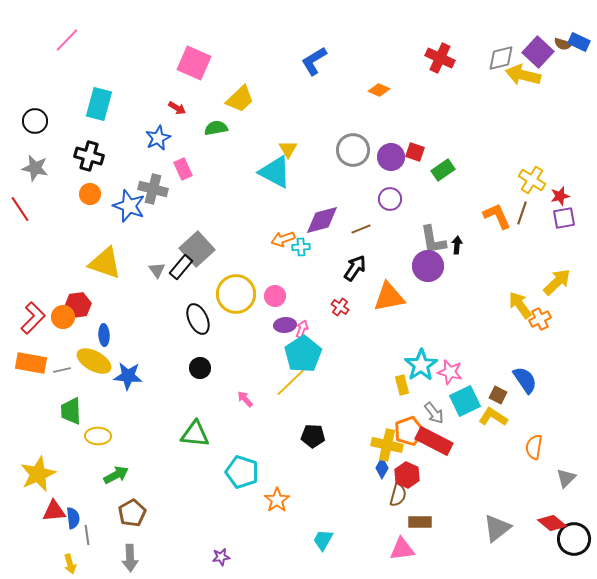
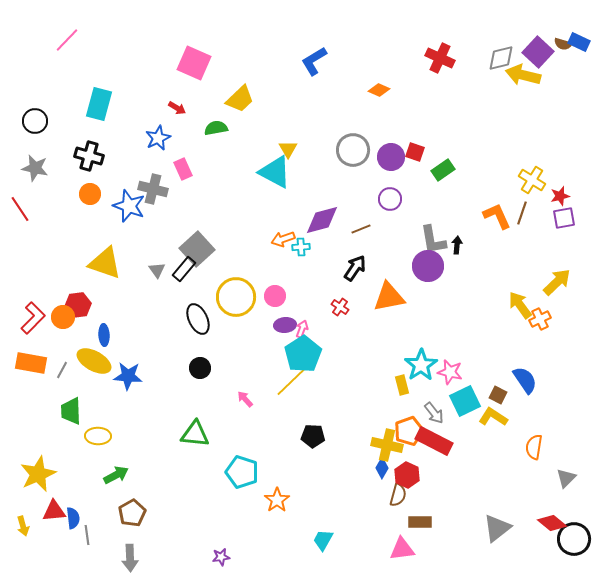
black rectangle at (181, 267): moved 3 px right, 2 px down
yellow circle at (236, 294): moved 3 px down
gray line at (62, 370): rotated 48 degrees counterclockwise
yellow arrow at (70, 564): moved 47 px left, 38 px up
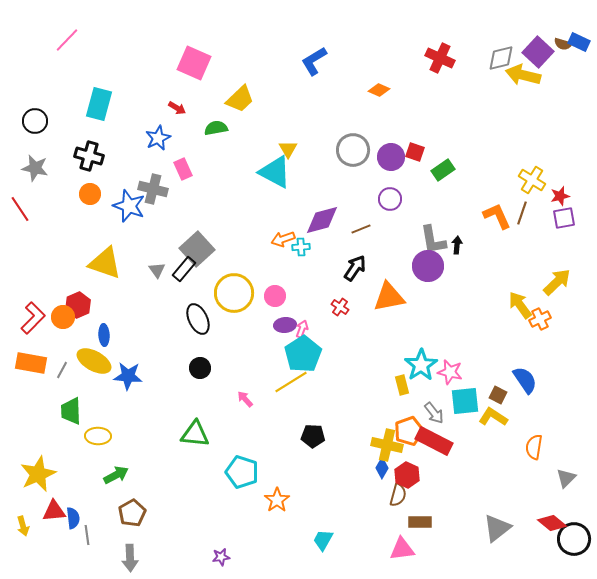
yellow circle at (236, 297): moved 2 px left, 4 px up
red hexagon at (78, 305): rotated 15 degrees counterclockwise
yellow line at (291, 382): rotated 12 degrees clockwise
cyan square at (465, 401): rotated 20 degrees clockwise
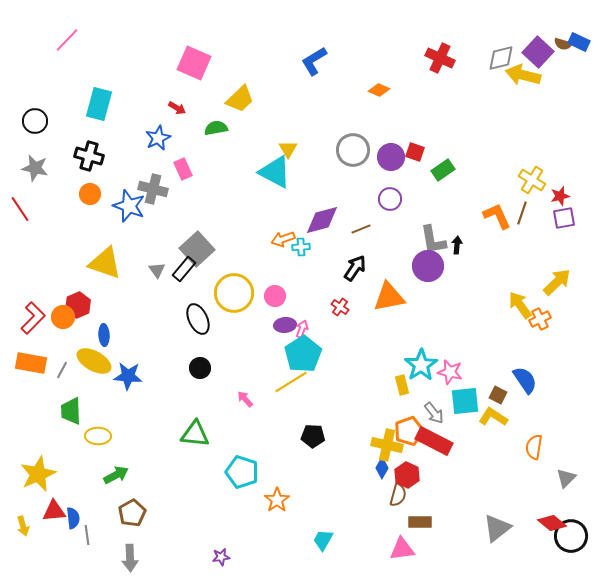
black circle at (574, 539): moved 3 px left, 3 px up
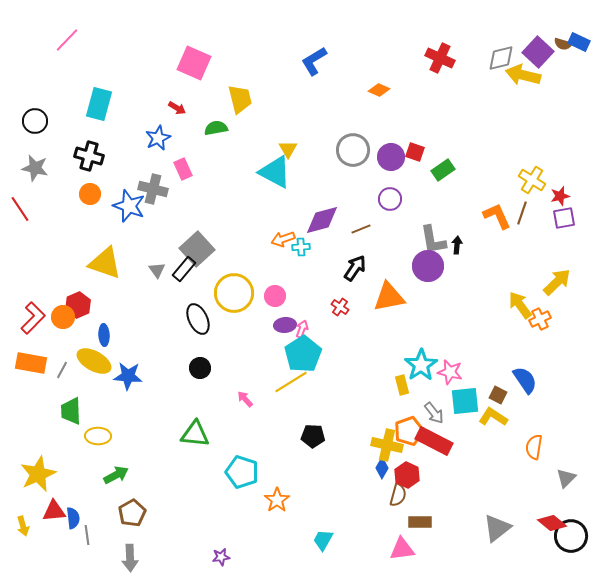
yellow trapezoid at (240, 99): rotated 60 degrees counterclockwise
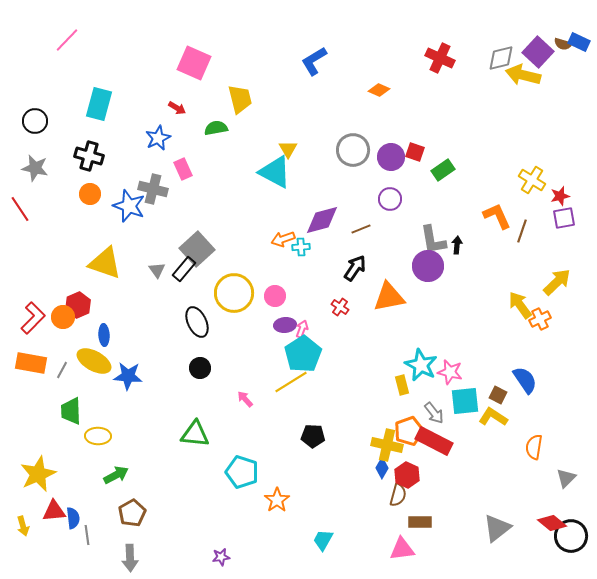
brown line at (522, 213): moved 18 px down
black ellipse at (198, 319): moved 1 px left, 3 px down
cyan star at (421, 365): rotated 12 degrees counterclockwise
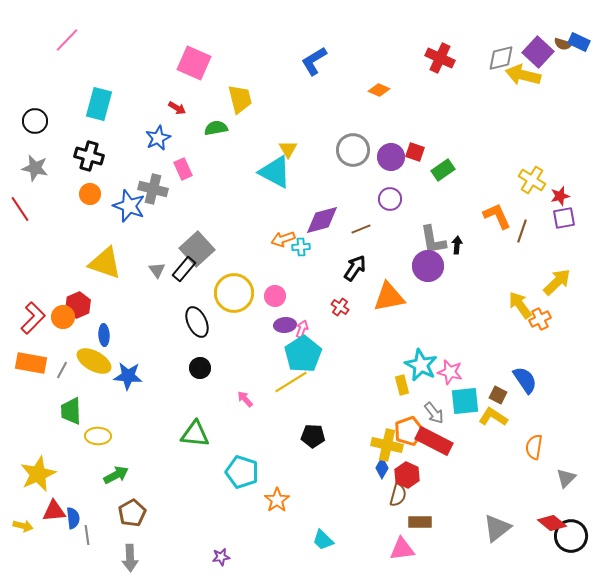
yellow arrow at (23, 526): rotated 60 degrees counterclockwise
cyan trapezoid at (323, 540): rotated 75 degrees counterclockwise
